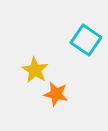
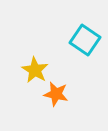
cyan square: moved 1 px left
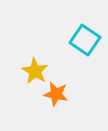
yellow star: moved 1 px down
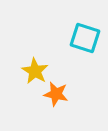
cyan square: moved 2 px up; rotated 16 degrees counterclockwise
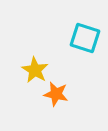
yellow star: moved 1 px up
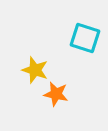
yellow star: rotated 12 degrees counterclockwise
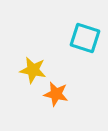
yellow star: moved 2 px left; rotated 8 degrees counterclockwise
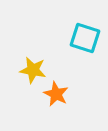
orange star: rotated 15 degrees clockwise
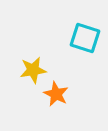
yellow star: rotated 20 degrees counterclockwise
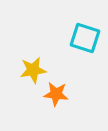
orange star: rotated 20 degrees counterclockwise
